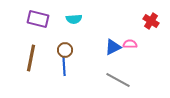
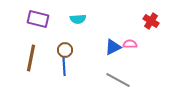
cyan semicircle: moved 4 px right
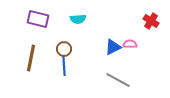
brown circle: moved 1 px left, 1 px up
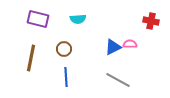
red cross: rotated 21 degrees counterclockwise
blue line: moved 2 px right, 11 px down
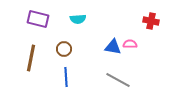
blue triangle: rotated 36 degrees clockwise
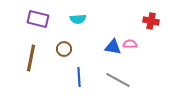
blue line: moved 13 px right
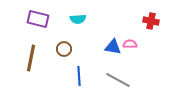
blue line: moved 1 px up
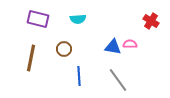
red cross: rotated 21 degrees clockwise
gray line: rotated 25 degrees clockwise
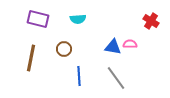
gray line: moved 2 px left, 2 px up
